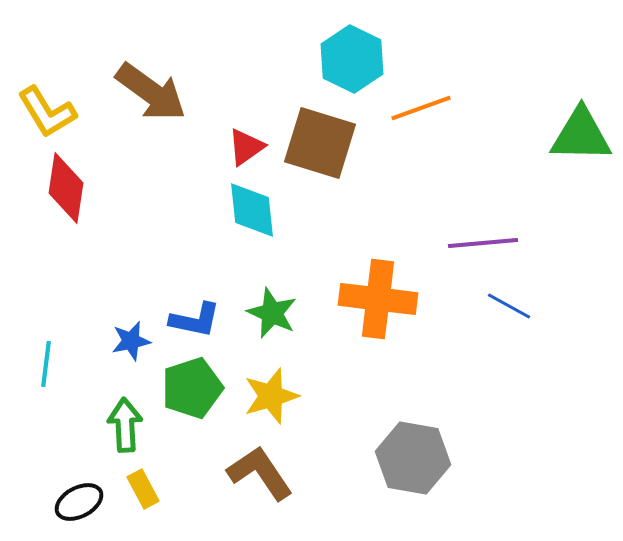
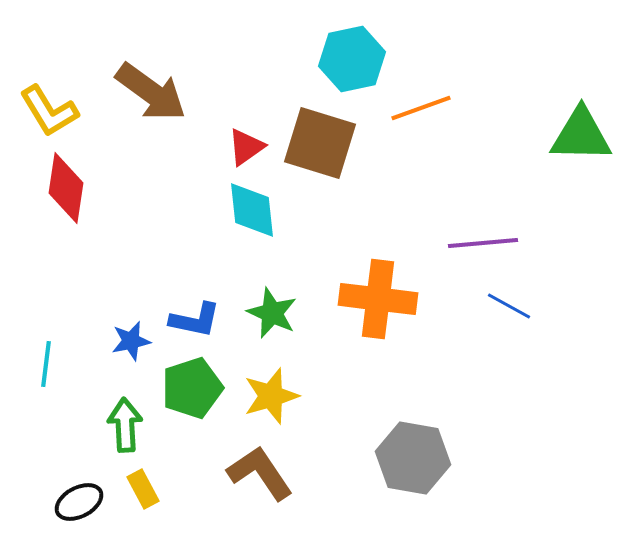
cyan hexagon: rotated 22 degrees clockwise
yellow L-shape: moved 2 px right, 1 px up
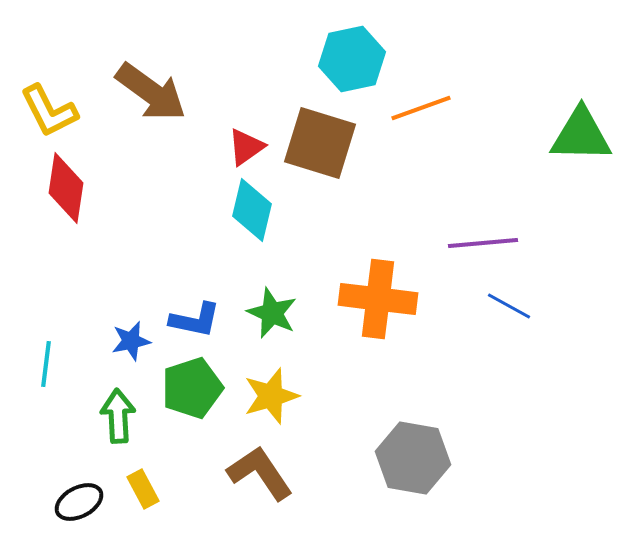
yellow L-shape: rotated 4 degrees clockwise
cyan diamond: rotated 20 degrees clockwise
green arrow: moved 7 px left, 9 px up
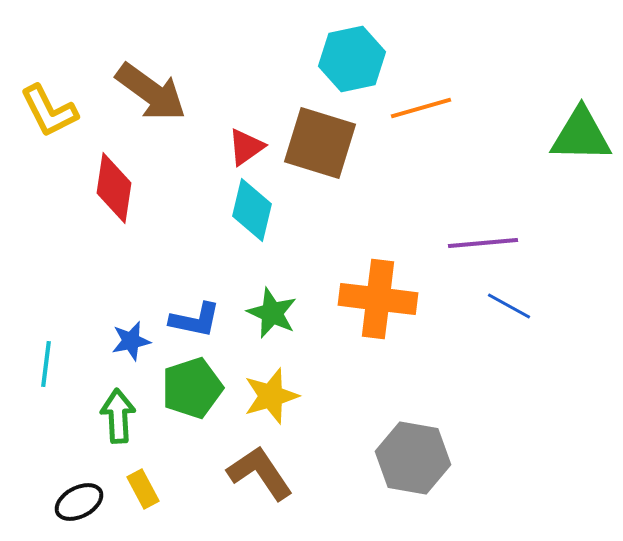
orange line: rotated 4 degrees clockwise
red diamond: moved 48 px right
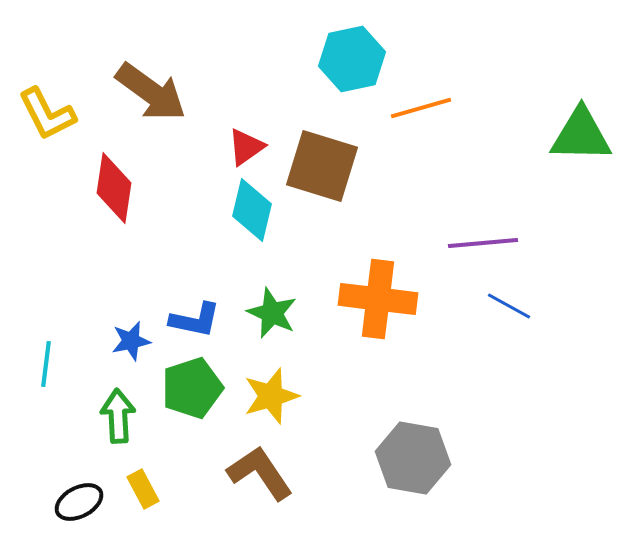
yellow L-shape: moved 2 px left, 3 px down
brown square: moved 2 px right, 23 px down
